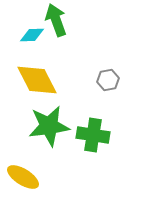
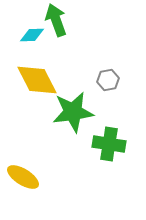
green star: moved 24 px right, 14 px up
green cross: moved 16 px right, 9 px down
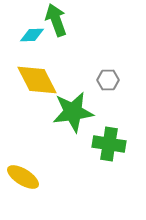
gray hexagon: rotated 10 degrees clockwise
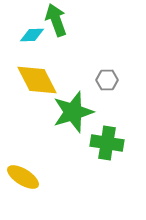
gray hexagon: moved 1 px left
green star: rotated 9 degrees counterclockwise
green cross: moved 2 px left, 1 px up
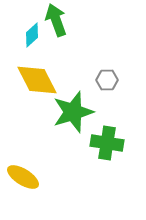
cyan diamond: rotated 40 degrees counterclockwise
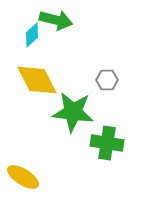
green arrow: rotated 124 degrees clockwise
green star: rotated 24 degrees clockwise
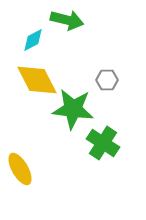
green arrow: moved 11 px right
cyan diamond: moved 1 px right, 5 px down; rotated 15 degrees clockwise
green star: moved 3 px up
green cross: moved 4 px left; rotated 24 degrees clockwise
yellow ellipse: moved 3 px left, 8 px up; rotated 28 degrees clockwise
